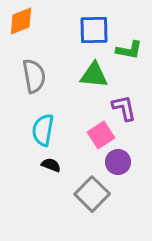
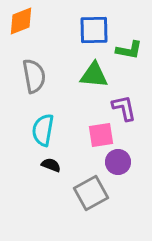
pink square: rotated 24 degrees clockwise
gray square: moved 1 px left, 1 px up; rotated 16 degrees clockwise
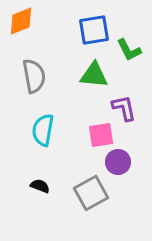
blue square: rotated 8 degrees counterclockwise
green L-shape: rotated 52 degrees clockwise
black semicircle: moved 11 px left, 21 px down
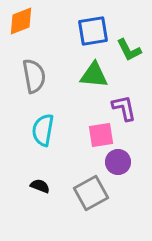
blue square: moved 1 px left, 1 px down
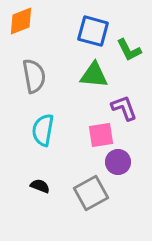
blue square: rotated 24 degrees clockwise
purple L-shape: rotated 8 degrees counterclockwise
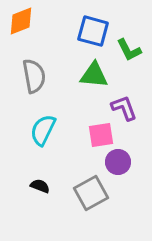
cyan semicircle: rotated 16 degrees clockwise
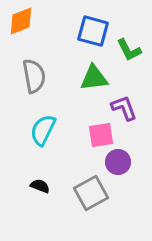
green triangle: moved 3 px down; rotated 12 degrees counterclockwise
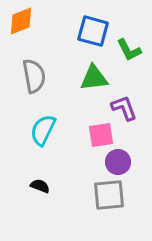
gray square: moved 18 px right, 2 px down; rotated 24 degrees clockwise
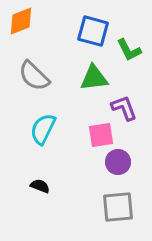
gray semicircle: rotated 144 degrees clockwise
cyan semicircle: moved 1 px up
gray square: moved 9 px right, 12 px down
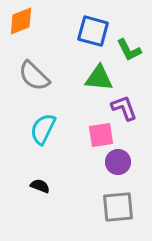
green triangle: moved 5 px right; rotated 12 degrees clockwise
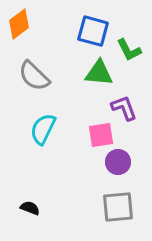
orange diamond: moved 2 px left, 3 px down; rotated 16 degrees counterclockwise
green triangle: moved 5 px up
black semicircle: moved 10 px left, 22 px down
